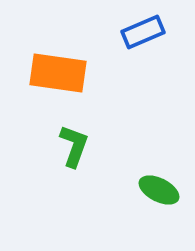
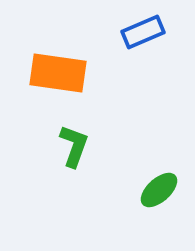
green ellipse: rotated 69 degrees counterclockwise
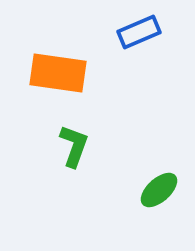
blue rectangle: moved 4 px left
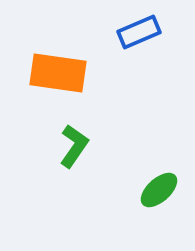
green L-shape: rotated 15 degrees clockwise
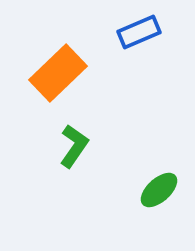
orange rectangle: rotated 52 degrees counterclockwise
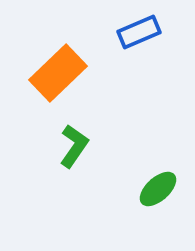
green ellipse: moved 1 px left, 1 px up
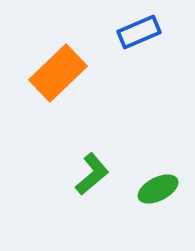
green L-shape: moved 18 px right, 28 px down; rotated 15 degrees clockwise
green ellipse: rotated 15 degrees clockwise
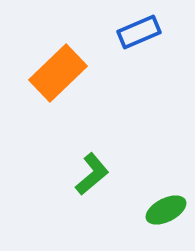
green ellipse: moved 8 px right, 21 px down
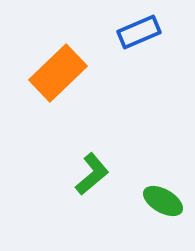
green ellipse: moved 3 px left, 9 px up; rotated 57 degrees clockwise
